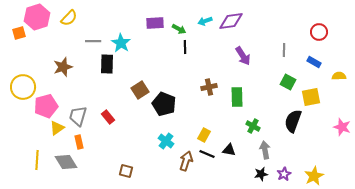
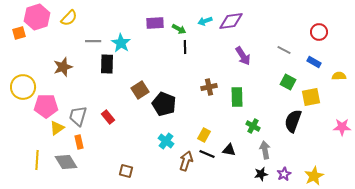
gray line at (284, 50): rotated 64 degrees counterclockwise
pink pentagon at (46, 106): rotated 15 degrees clockwise
pink star at (342, 127): rotated 18 degrees counterclockwise
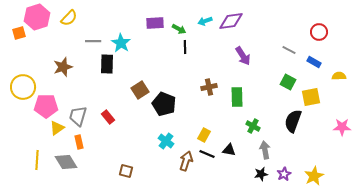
gray line at (284, 50): moved 5 px right
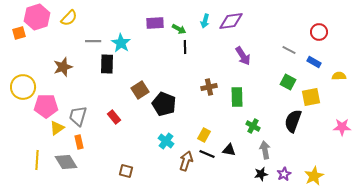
cyan arrow at (205, 21): rotated 56 degrees counterclockwise
red rectangle at (108, 117): moved 6 px right
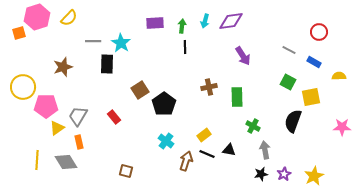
green arrow at (179, 29): moved 3 px right, 3 px up; rotated 112 degrees counterclockwise
black pentagon at (164, 104): rotated 15 degrees clockwise
gray trapezoid at (78, 116): rotated 15 degrees clockwise
yellow rectangle at (204, 135): rotated 24 degrees clockwise
